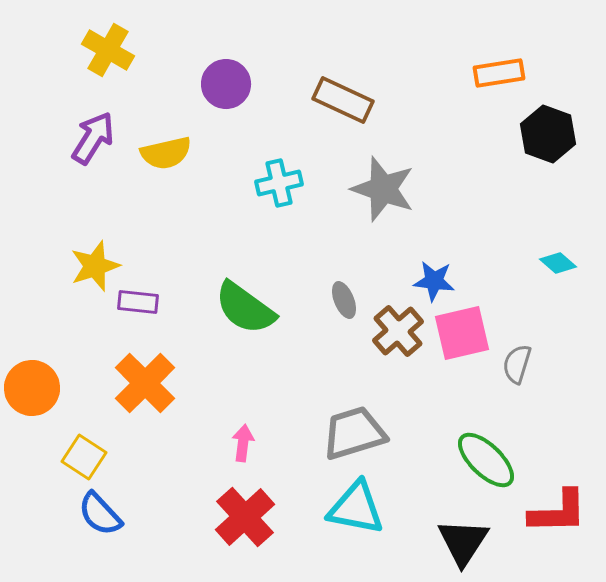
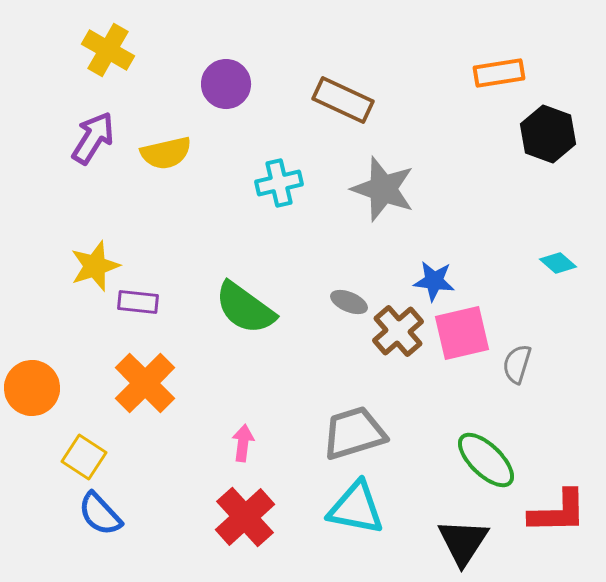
gray ellipse: moved 5 px right, 2 px down; rotated 45 degrees counterclockwise
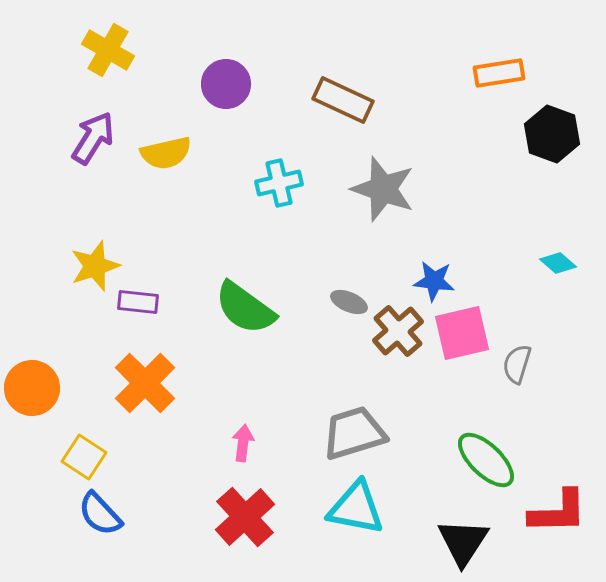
black hexagon: moved 4 px right
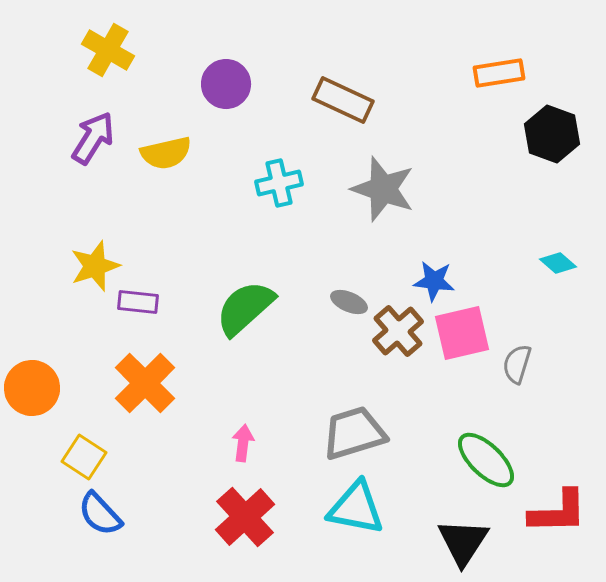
green semicircle: rotated 102 degrees clockwise
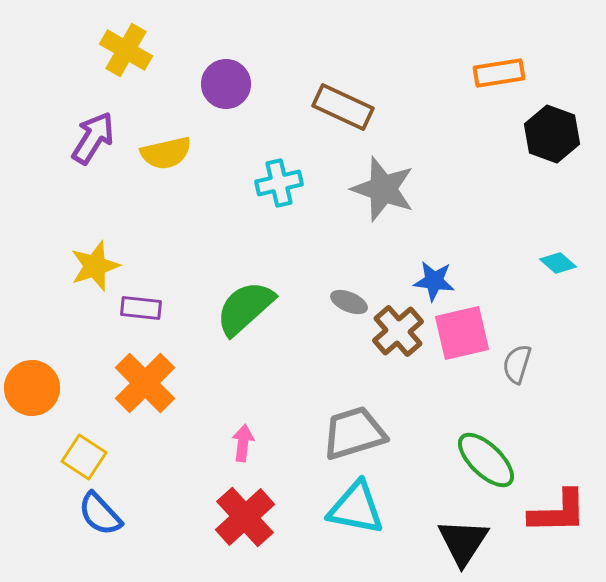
yellow cross: moved 18 px right
brown rectangle: moved 7 px down
purple rectangle: moved 3 px right, 6 px down
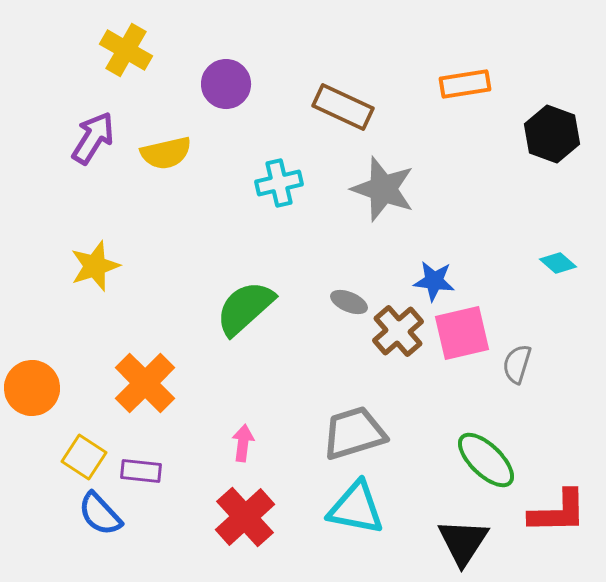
orange rectangle: moved 34 px left, 11 px down
purple rectangle: moved 163 px down
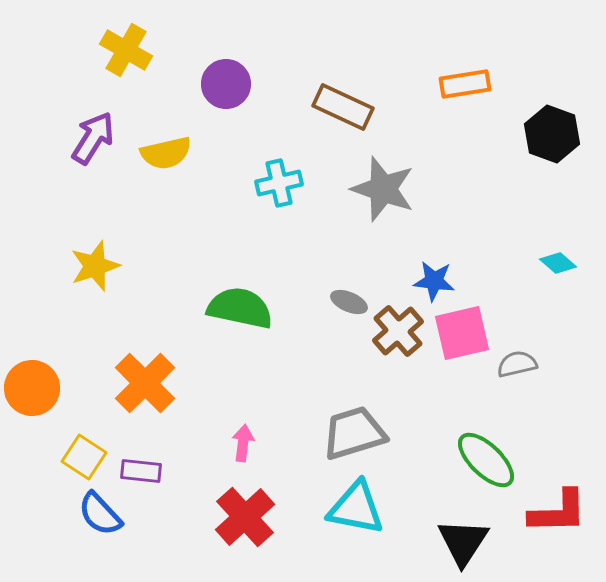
green semicircle: moved 5 px left; rotated 54 degrees clockwise
gray semicircle: rotated 60 degrees clockwise
